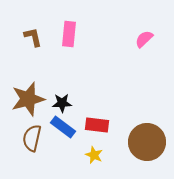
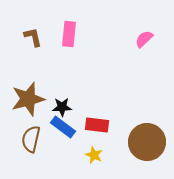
black star: moved 4 px down
brown semicircle: moved 1 px left, 1 px down
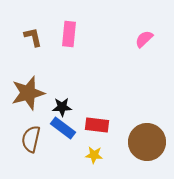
brown star: moved 6 px up
blue rectangle: moved 1 px down
yellow star: rotated 18 degrees counterclockwise
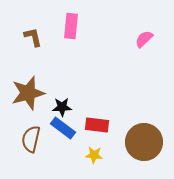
pink rectangle: moved 2 px right, 8 px up
brown circle: moved 3 px left
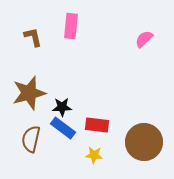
brown star: moved 1 px right
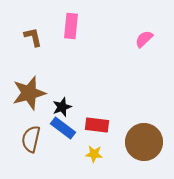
black star: rotated 18 degrees counterclockwise
yellow star: moved 1 px up
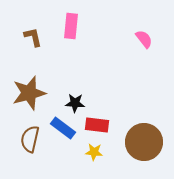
pink semicircle: rotated 96 degrees clockwise
black star: moved 13 px right, 4 px up; rotated 24 degrees clockwise
brown semicircle: moved 1 px left
yellow star: moved 2 px up
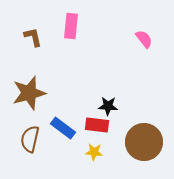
black star: moved 33 px right, 3 px down
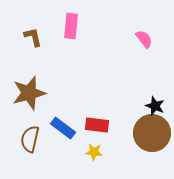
black star: moved 47 px right; rotated 18 degrees clockwise
brown circle: moved 8 px right, 9 px up
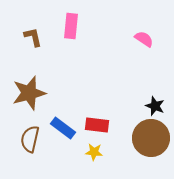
pink semicircle: rotated 18 degrees counterclockwise
brown circle: moved 1 px left, 5 px down
